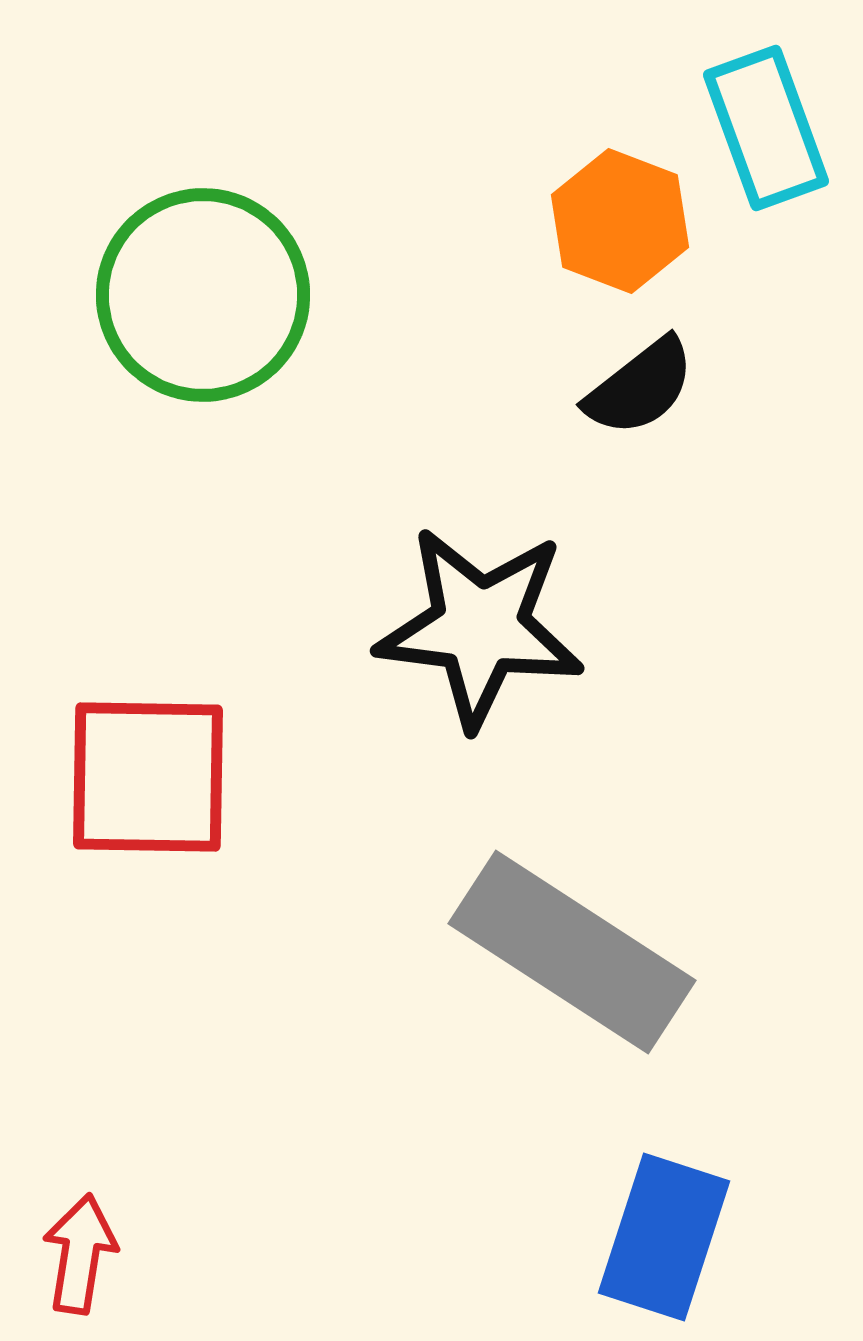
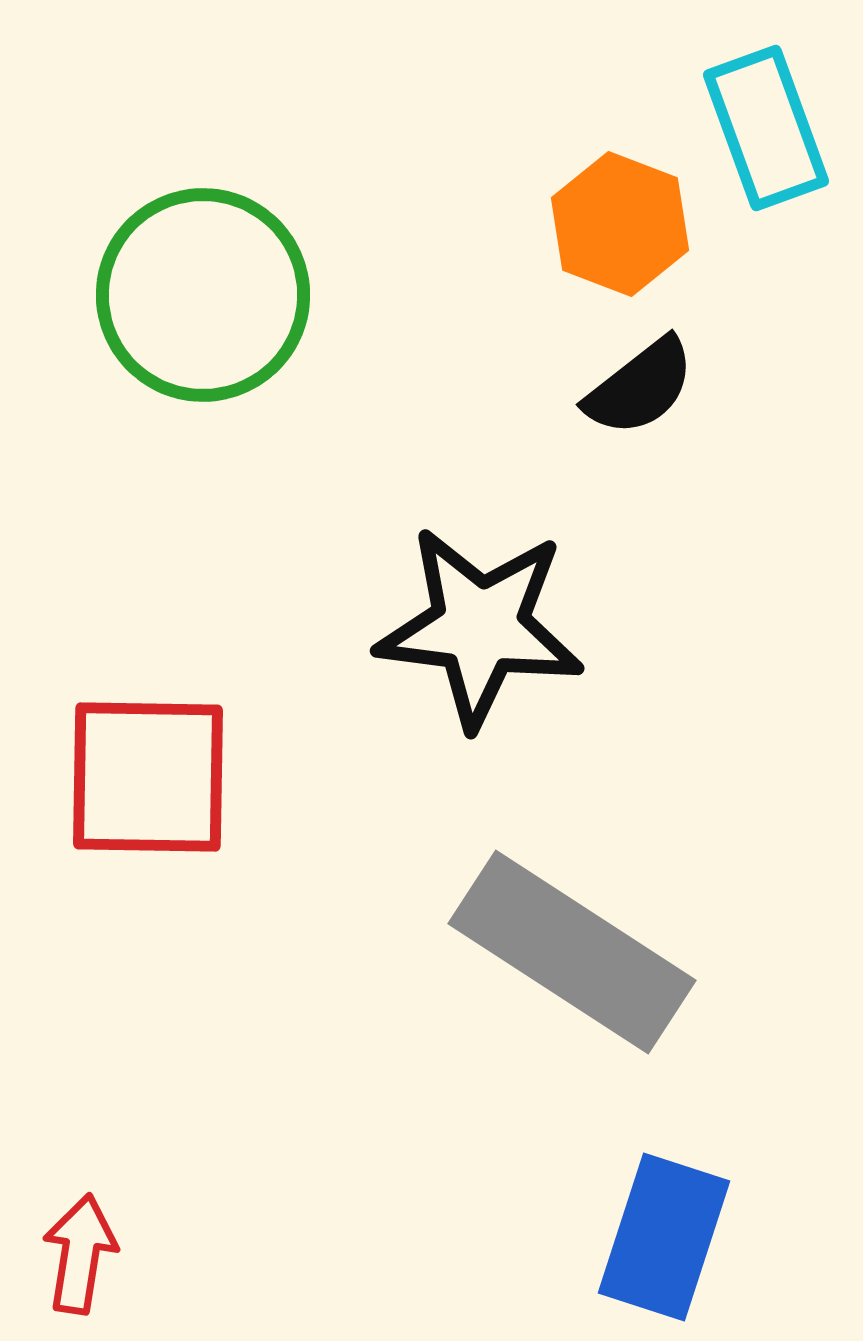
orange hexagon: moved 3 px down
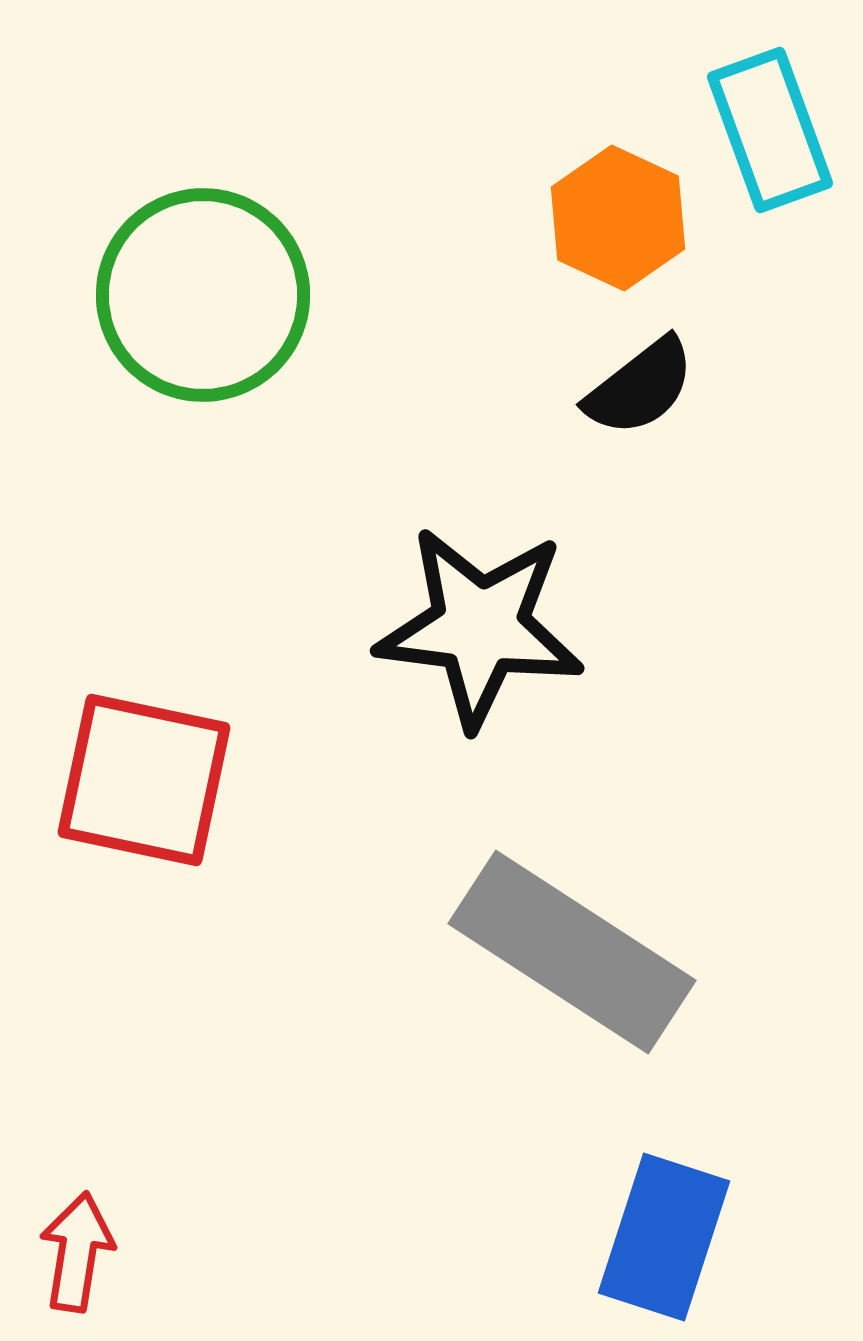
cyan rectangle: moved 4 px right, 2 px down
orange hexagon: moved 2 px left, 6 px up; rotated 4 degrees clockwise
red square: moved 4 px left, 3 px down; rotated 11 degrees clockwise
red arrow: moved 3 px left, 2 px up
